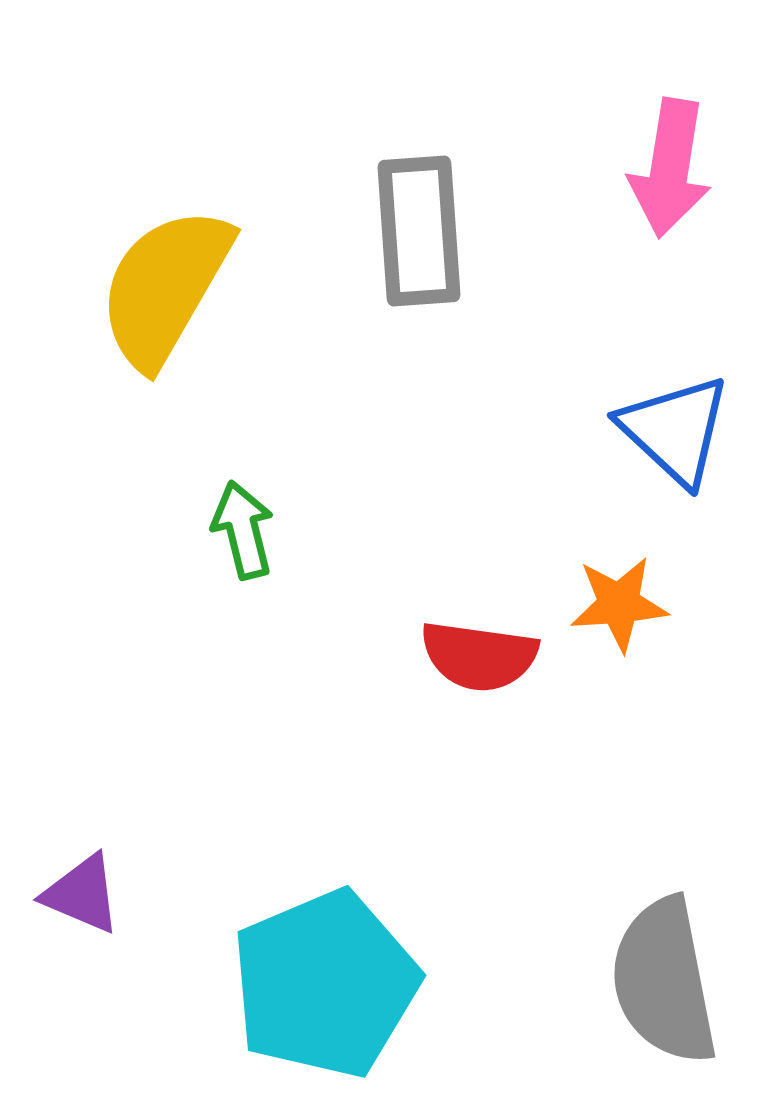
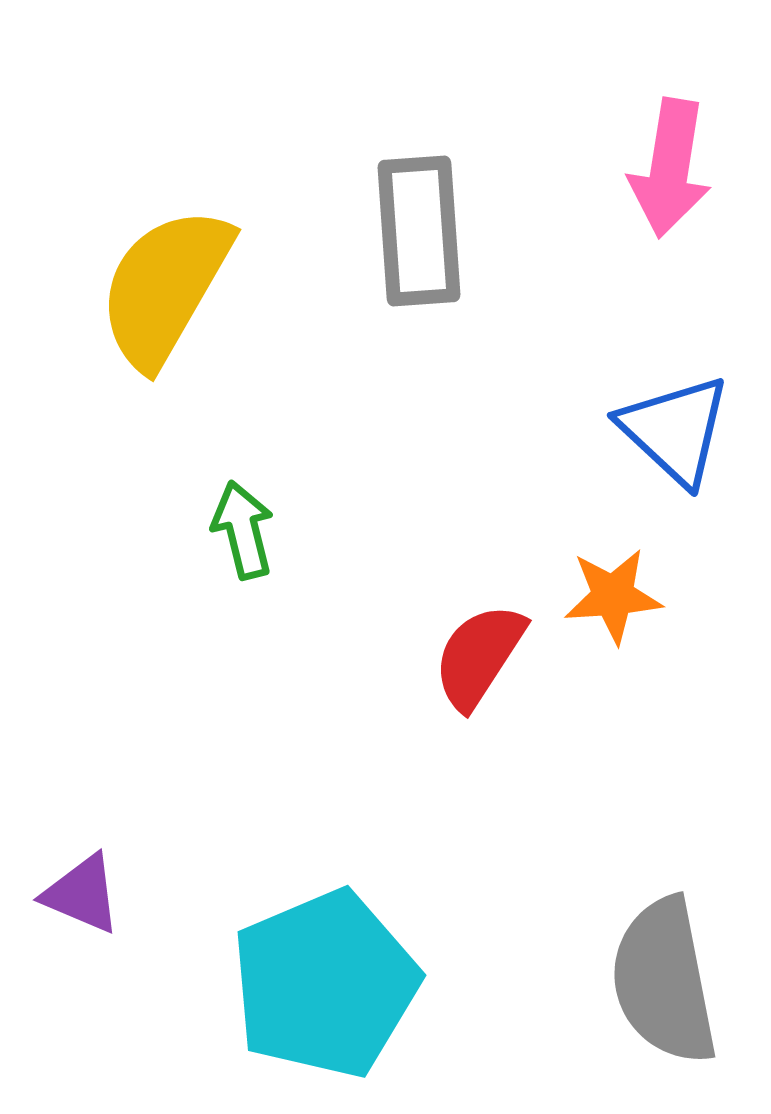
orange star: moved 6 px left, 8 px up
red semicircle: rotated 115 degrees clockwise
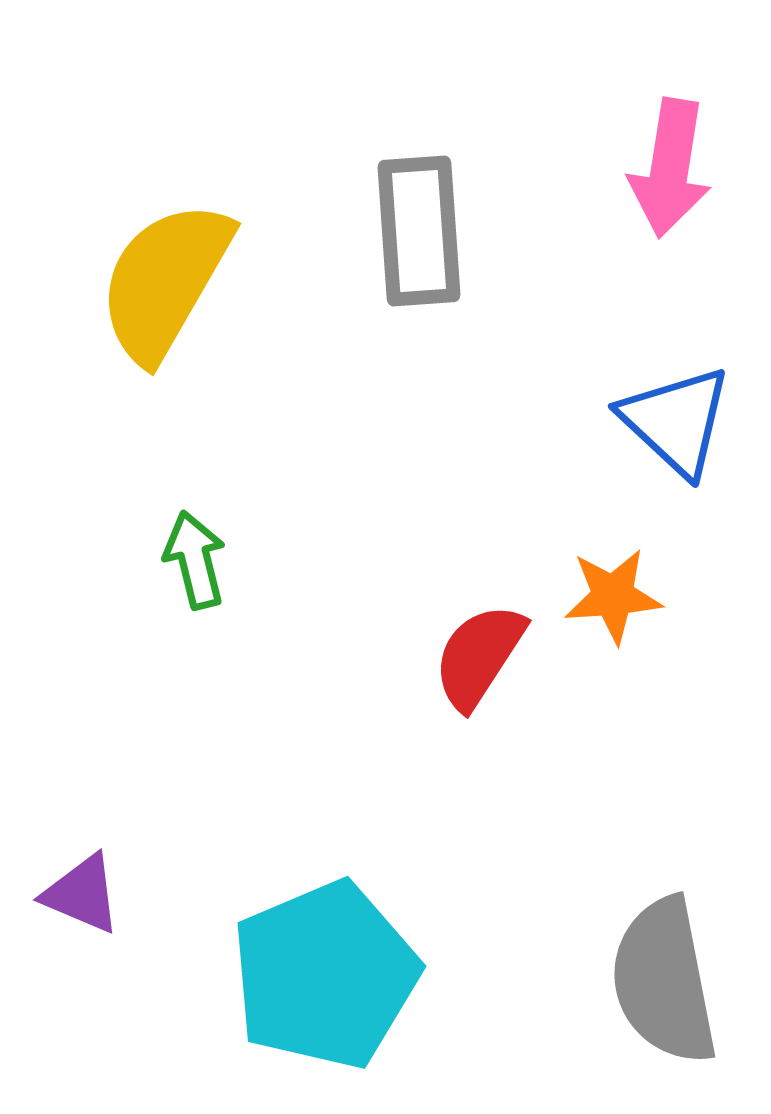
yellow semicircle: moved 6 px up
blue triangle: moved 1 px right, 9 px up
green arrow: moved 48 px left, 30 px down
cyan pentagon: moved 9 px up
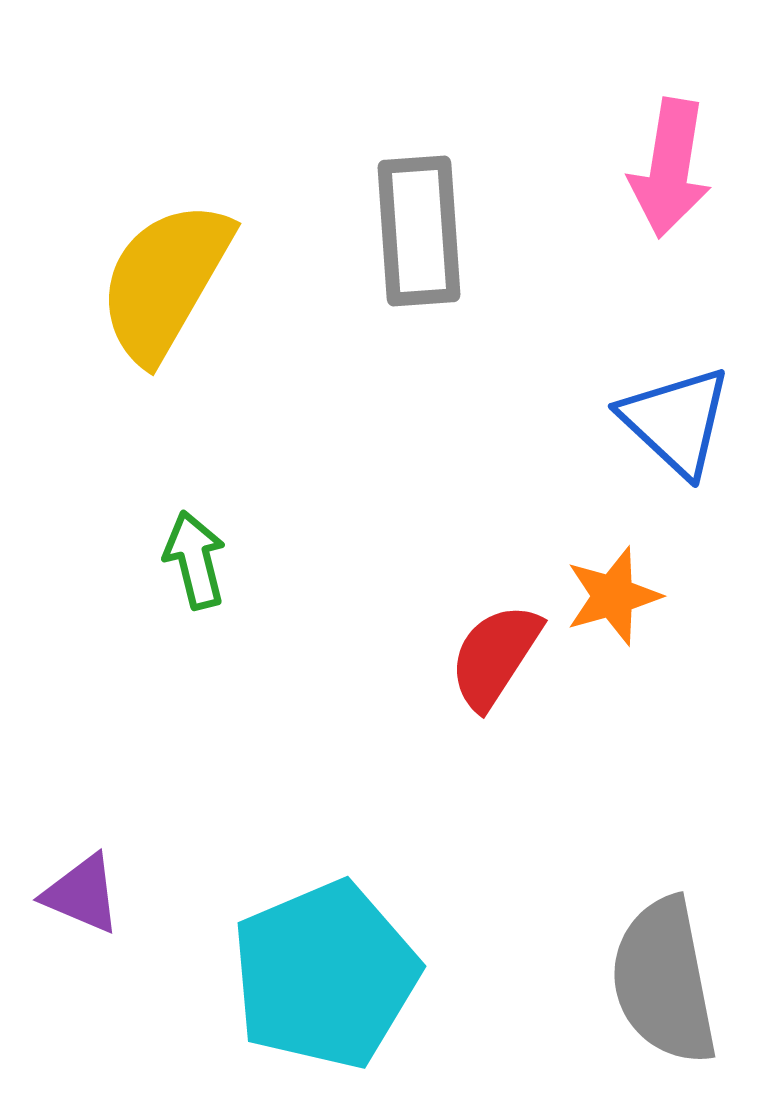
orange star: rotated 12 degrees counterclockwise
red semicircle: moved 16 px right
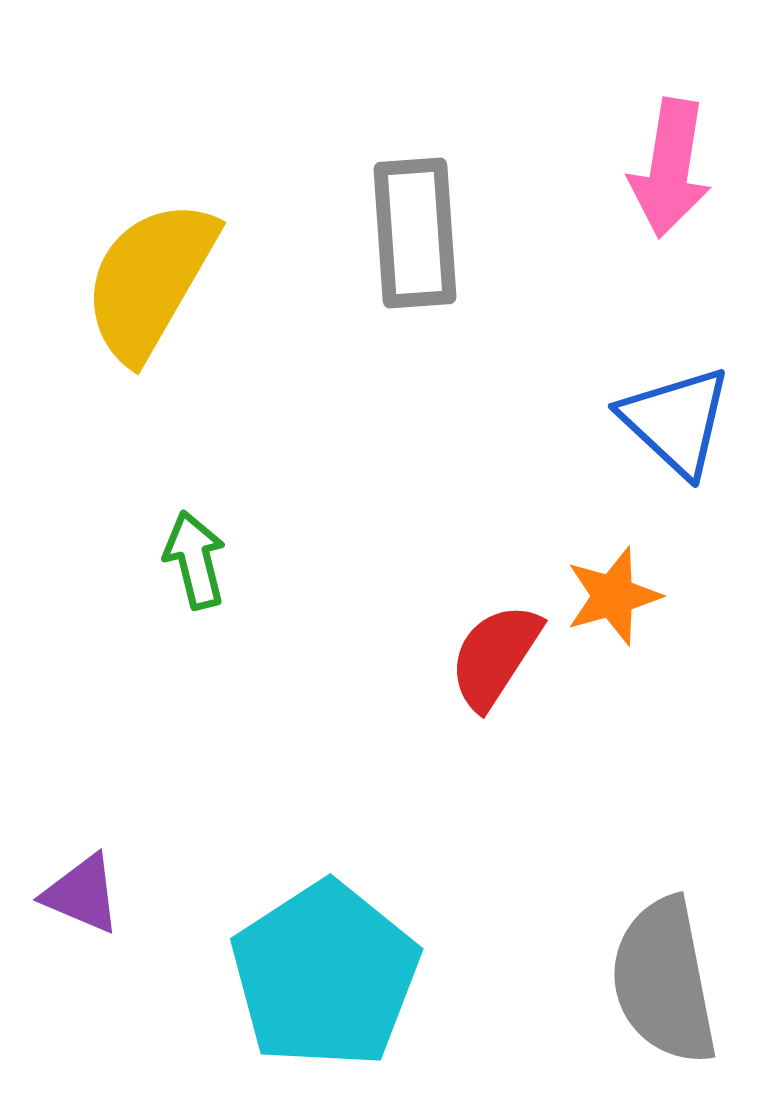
gray rectangle: moved 4 px left, 2 px down
yellow semicircle: moved 15 px left, 1 px up
cyan pentagon: rotated 10 degrees counterclockwise
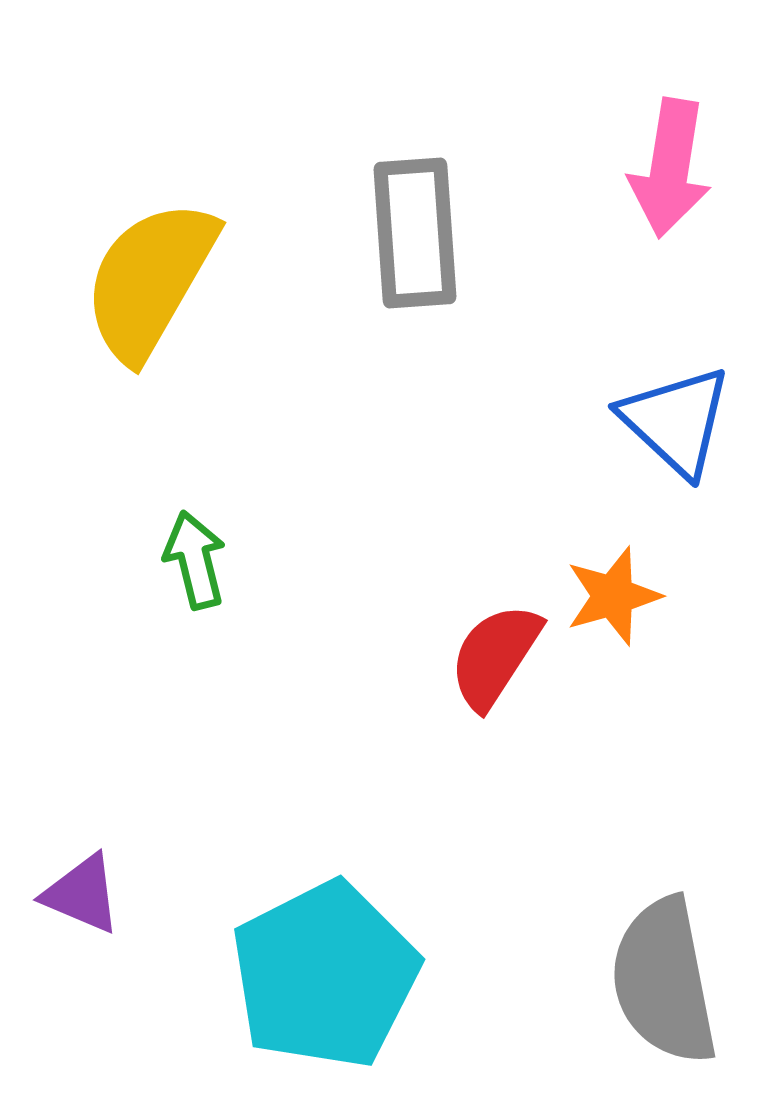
cyan pentagon: rotated 6 degrees clockwise
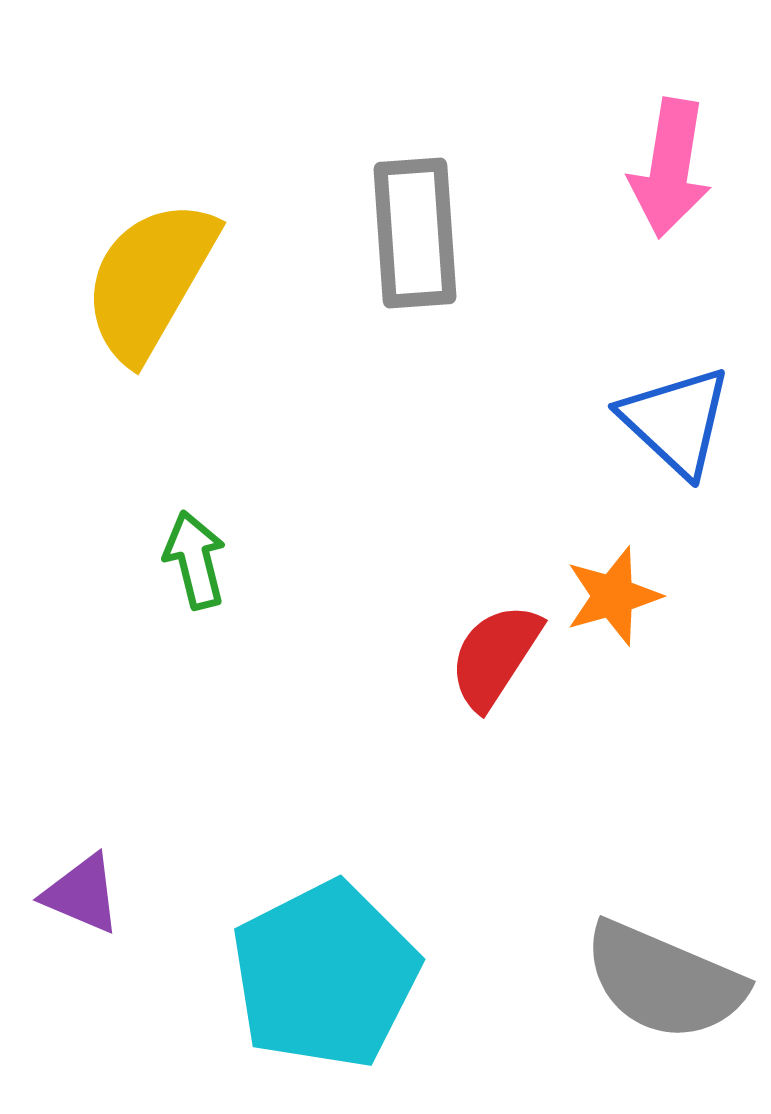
gray semicircle: rotated 56 degrees counterclockwise
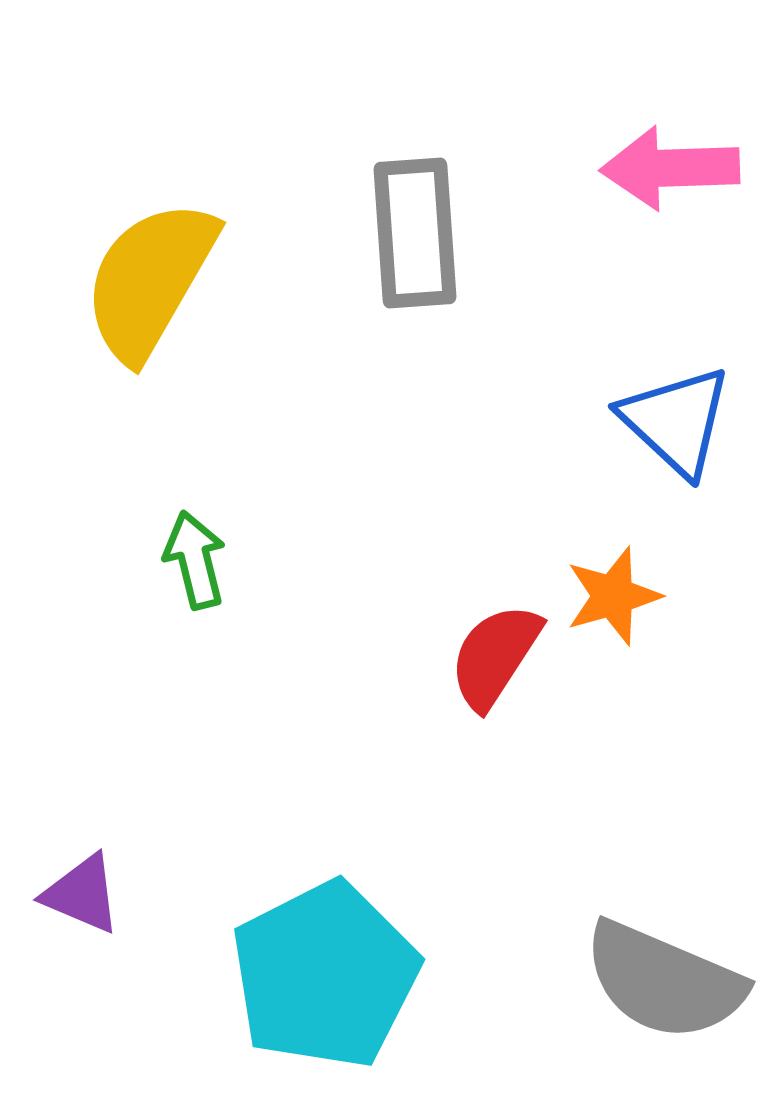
pink arrow: rotated 79 degrees clockwise
